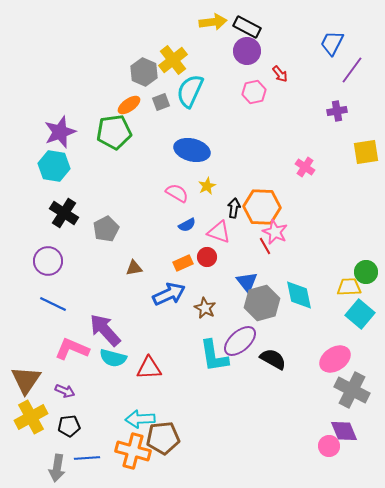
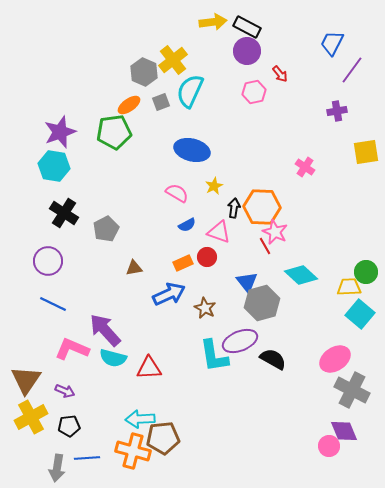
yellow star at (207, 186): moved 7 px right
cyan diamond at (299, 295): moved 2 px right, 20 px up; rotated 36 degrees counterclockwise
purple ellipse at (240, 341): rotated 20 degrees clockwise
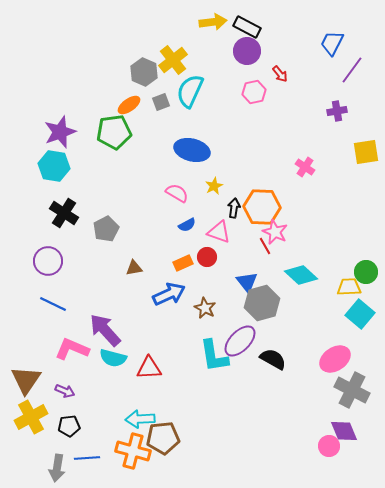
purple ellipse at (240, 341): rotated 24 degrees counterclockwise
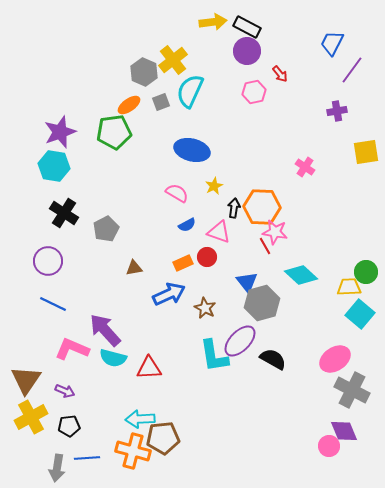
pink star at (275, 232): rotated 15 degrees counterclockwise
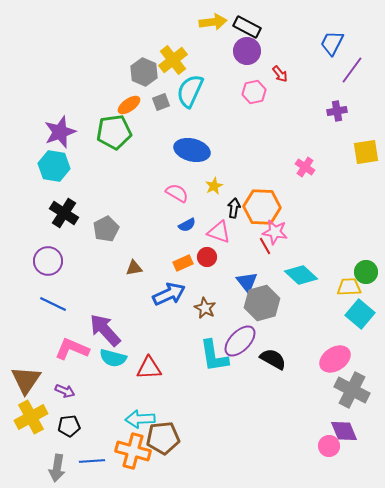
blue line at (87, 458): moved 5 px right, 3 px down
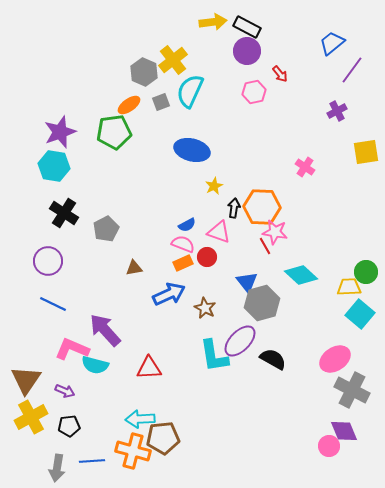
blue trapezoid at (332, 43): rotated 24 degrees clockwise
purple cross at (337, 111): rotated 18 degrees counterclockwise
pink semicircle at (177, 193): moved 6 px right, 51 px down; rotated 10 degrees counterclockwise
cyan semicircle at (113, 358): moved 18 px left, 7 px down
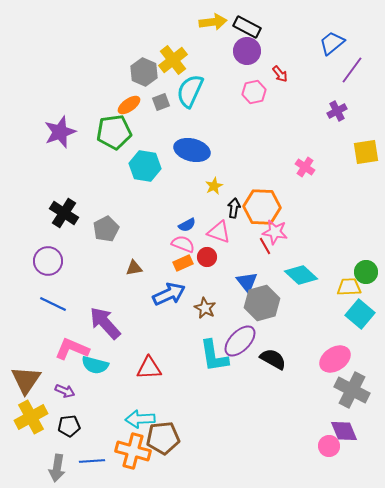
cyan hexagon at (54, 166): moved 91 px right
purple arrow at (105, 330): moved 7 px up
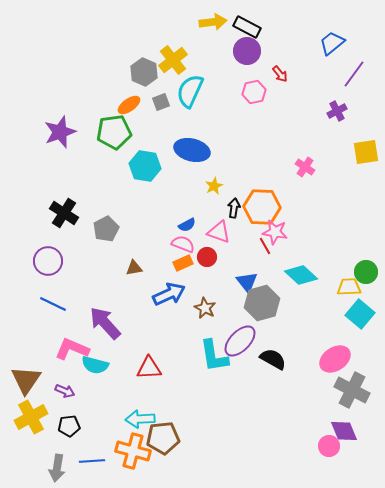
purple line at (352, 70): moved 2 px right, 4 px down
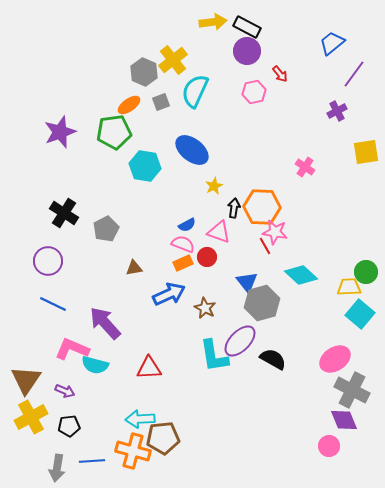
cyan semicircle at (190, 91): moved 5 px right
blue ellipse at (192, 150): rotated 24 degrees clockwise
purple diamond at (344, 431): moved 11 px up
